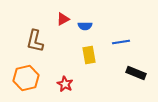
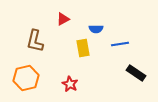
blue semicircle: moved 11 px right, 3 px down
blue line: moved 1 px left, 2 px down
yellow rectangle: moved 6 px left, 7 px up
black rectangle: rotated 12 degrees clockwise
red star: moved 5 px right
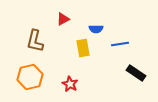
orange hexagon: moved 4 px right, 1 px up
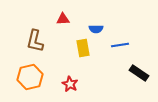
red triangle: rotated 24 degrees clockwise
blue line: moved 1 px down
black rectangle: moved 3 px right
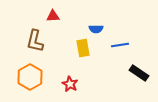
red triangle: moved 10 px left, 3 px up
orange hexagon: rotated 15 degrees counterclockwise
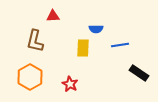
yellow rectangle: rotated 12 degrees clockwise
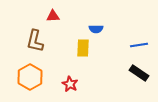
blue line: moved 19 px right
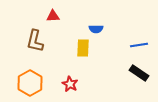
orange hexagon: moved 6 px down
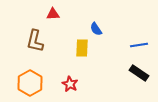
red triangle: moved 2 px up
blue semicircle: rotated 56 degrees clockwise
yellow rectangle: moved 1 px left
